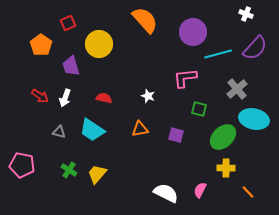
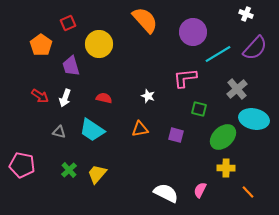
cyan line: rotated 16 degrees counterclockwise
green cross: rotated 14 degrees clockwise
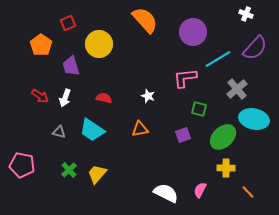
cyan line: moved 5 px down
purple square: moved 7 px right; rotated 35 degrees counterclockwise
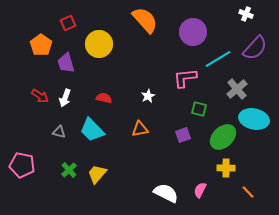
purple trapezoid: moved 5 px left, 3 px up
white star: rotated 24 degrees clockwise
cyan trapezoid: rotated 12 degrees clockwise
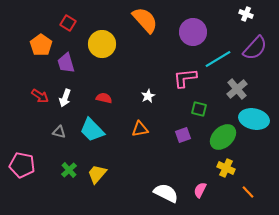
red square: rotated 35 degrees counterclockwise
yellow circle: moved 3 px right
yellow cross: rotated 24 degrees clockwise
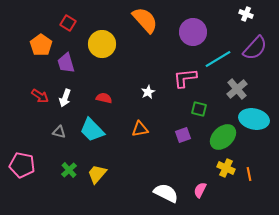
white star: moved 4 px up
orange line: moved 1 px right, 18 px up; rotated 32 degrees clockwise
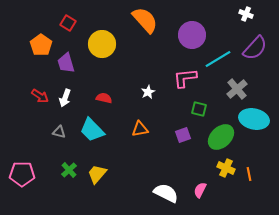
purple circle: moved 1 px left, 3 px down
green ellipse: moved 2 px left
pink pentagon: moved 9 px down; rotated 10 degrees counterclockwise
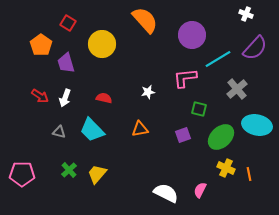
white star: rotated 16 degrees clockwise
cyan ellipse: moved 3 px right, 6 px down
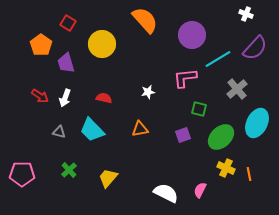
cyan ellipse: moved 2 px up; rotated 76 degrees counterclockwise
yellow trapezoid: moved 11 px right, 4 px down
